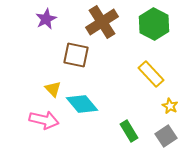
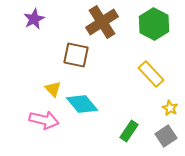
purple star: moved 12 px left
yellow star: moved 2 px down
green rectangle: rotated 65 degrees clockwise
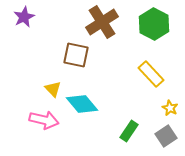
purple star: moved 10 px left, 2 px up
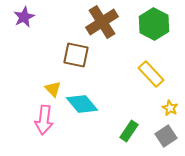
pink arrow: rotated 84 degrees clockwise
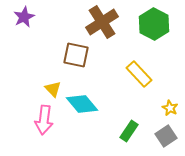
yellow rectangle: moved 12 px left
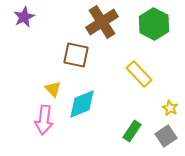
cyan diamond: rotated 72 degrees counterclockwise
green rectangle: moved 3 px right
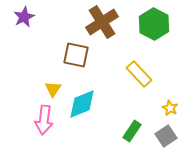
yellow triangle: rotated 18 degrees clockwise
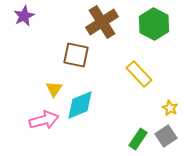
purple star: moved 1 px up
yellow triangle: moved 1 px right
cyan diamond: moved 2 px left, 1 px down
pink arrow: rotated 112 degrees counterclockwise
green rectangle: moved 6 px right, 8 px down
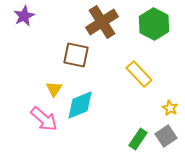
pink arrow: moved 1 px up; rotated 56 degrees clockwise
